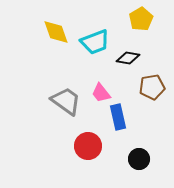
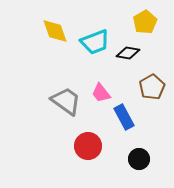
yellow pentagon: moved 4 px right, 3 px down
yellow diamond: moved 1 px left, 1 px up
black diamond: moved 5 px up
brown pentagon: rotated 20 degrees counterclockwise
blue rectangle: moved 6 px right; rotated 15 degrees counterclockwise
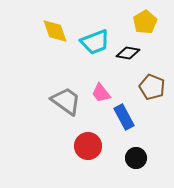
brown pentagon: rotated 20 degrees counterclockwise
black circle: moved 3 px left, 1 px up
